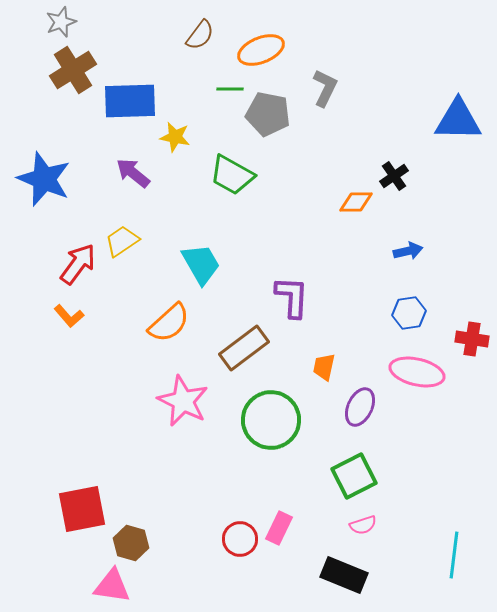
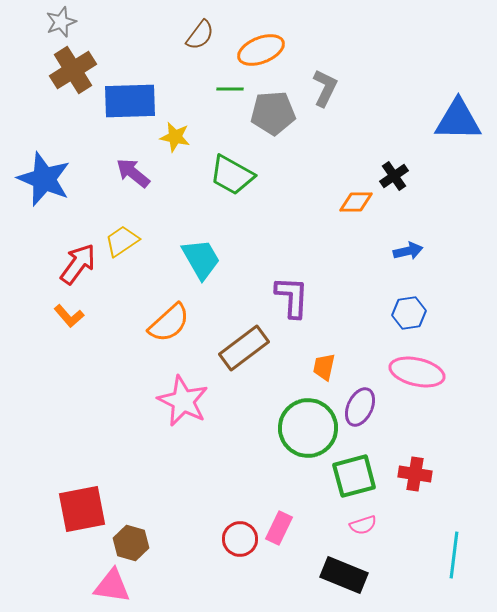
gray pentagon: moved 5 px right, 1 px up; rotated 15 degrees counterclockwise
cyan trapezoid: moved 5 px up
red cross: moved 57 px left, 135 px down
green circle: moved 37 px right, 8 px down
green square: rotated 12 degrees clockwise
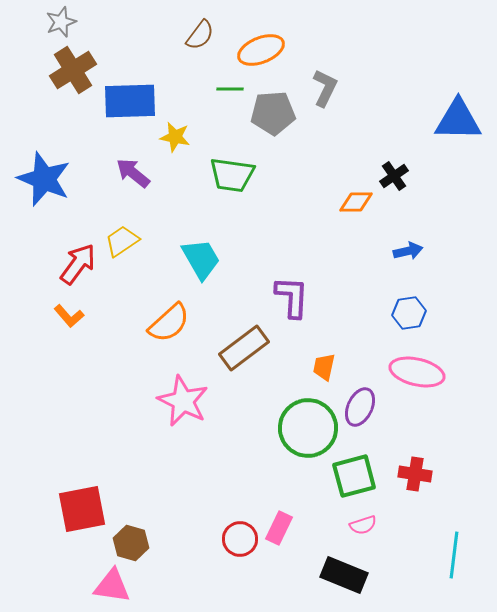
green trapezoid: rotated 21 degrees counterclockwise
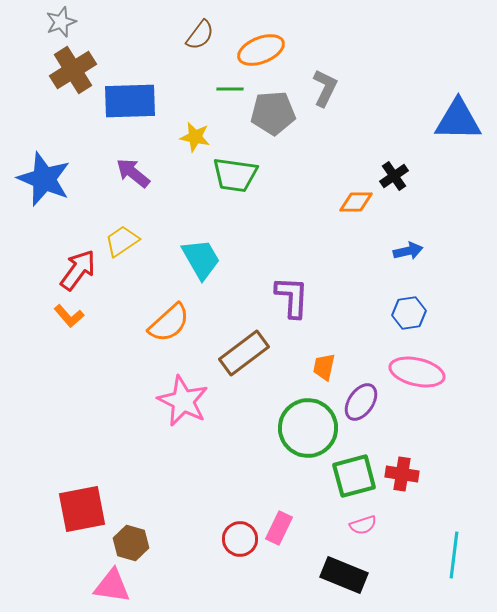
yellow star: moved 20 px right
green trapezoid: moved 3 px right
red arrow: moved 6 px down
brown rectangle: moved 5 px down
purple ellipse: moved 1 px right, 5 px up; rotated 9 degrees clockwise
red cross: moved 13 px left
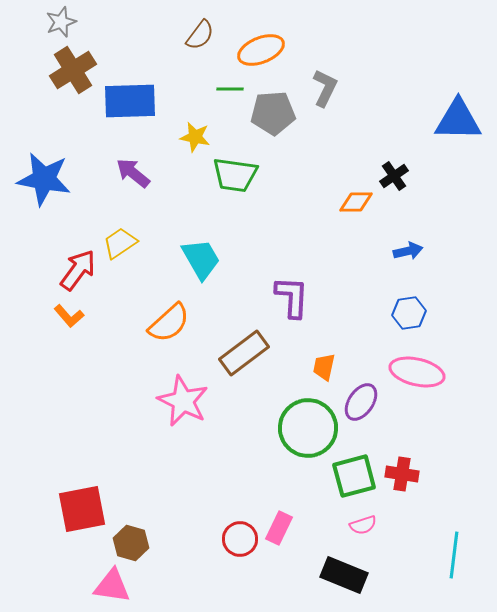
blue star: rotated 12 degrees counterclockwise
yellow trapezoid: moved 2 px left, 2 px down
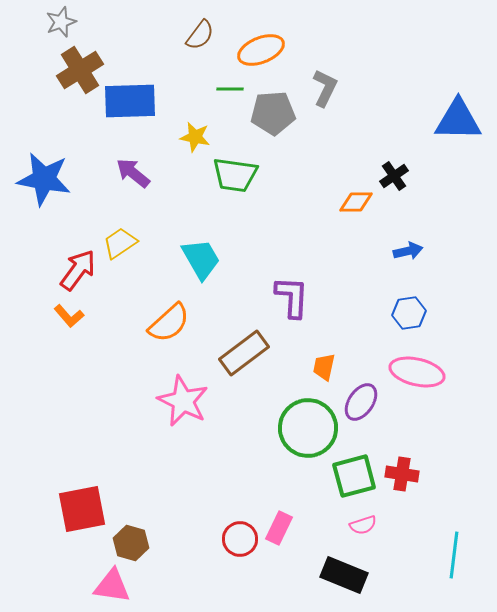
brown cross: moved 7 px right
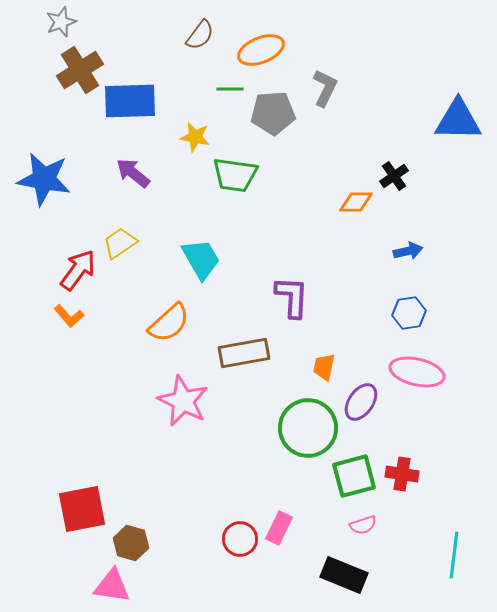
brown rectangle: rotated 27 degrees clockwise
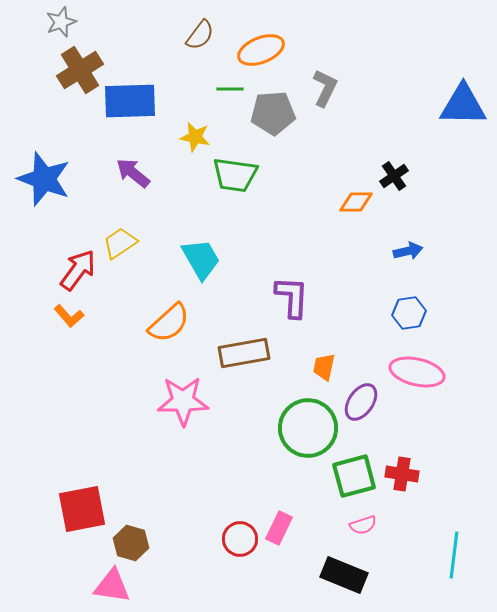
blue triangle: moved 5 px right, 15 px up
blue star: rotated 10 degrees clockwise
pink star: rotated 27 degrees counterclockwise
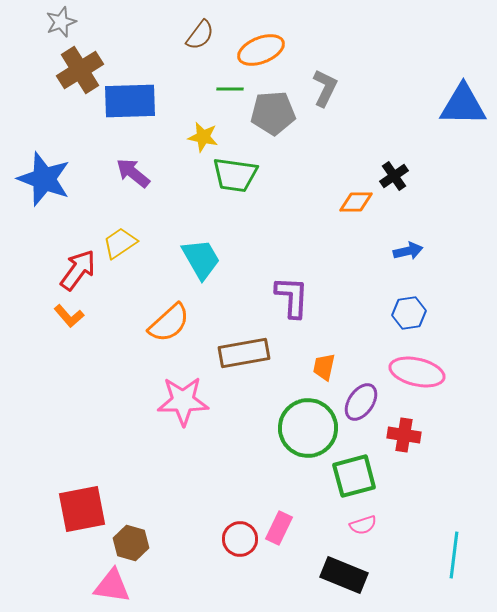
yellow star: moved 8 px right
red cross: moved 2 px right, 39 px up
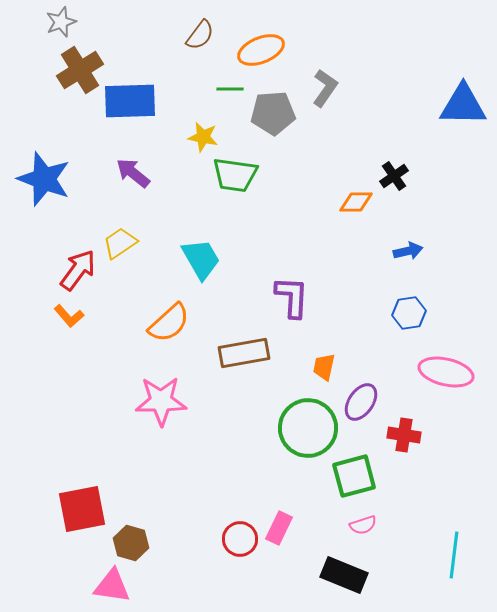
gray L-shape: rotated 9 degrees clockwise
pink ellipse: moved 29 px right
pink star: moved 22 px left
